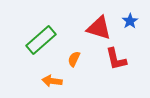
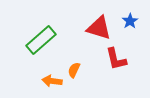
orange semicircle: moved 11 px down
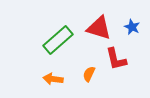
blue star: moved 2 px right, 6 px down; rotated 14 degrees counterclockwise
green rectangle: moved 17 px right
orange semicircle: moved 15 px right, 4 px down
orange arrow: moved 1 px right, 2 px up
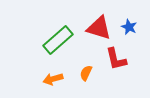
blue star: moved 3 px left
orange semicircle: moved 3 px left, 1 px up
orange arrow: rotated 24 degrees counterclockwise
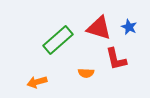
orange semicircle: rotated 112 degrees counterclockwise
orange arrow: moved 16 px left, 3 px down
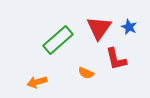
red triangle: rotated 48 degrees clockwise
orange semicircle: rotated 21 degrees clockwise
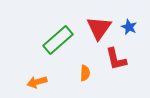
orange semicircle: moved 1 px left; rotated 112 degrees counterclockwise
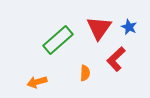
red L-shape: rotated 60 degrees clockwise
